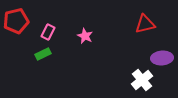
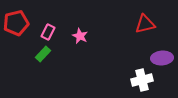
red pentagon: moved 2 px down
pink star: moved 5 px left
green rectangle: rotated 21 degrees counterclockwise
white cross: rotated 25 degrees clockwise
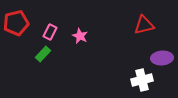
red triangle: moved 1 px left, 1 px down
pink rectangle: moved 2 px right
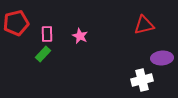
pink rectangle: moved 3 px left, 2 px down; rotated 28 degrees counterclockwise
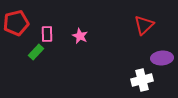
red triangle: rotated 30 degrees counterclockwise
green rectangle: moved 7 px left, 2 px up
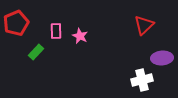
red pentagon: rotated 10 degrees counterclockwise
pink rectangle: moved 9 px right, 3 px up
